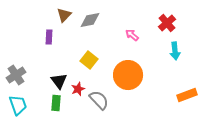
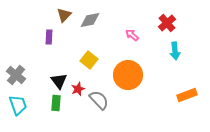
gray cross: rotated 18 degrees counterclockwise
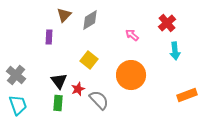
gray diamond: rotated 20 degrees counterclockwise
orange circle: moved 3 px right
green rectangle: moved 2 px right
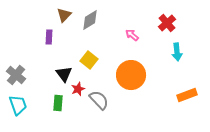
cyan arrow: moved 2 px right, 1 px down
black triangle: moved 5 px right, 7 px up
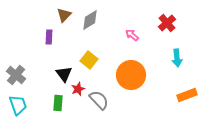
cyan arrow: moved 6 px down
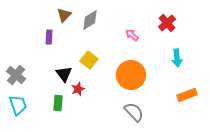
gray semicircle: moved 35 px right, 12 px down
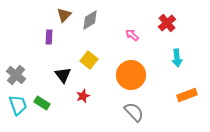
black triangle: moved 1 px left, 1 px down
red star: moved 5 px right, 7 px down
green rectangle: moved 16 px left; rotated 63 degrees counterclockwise
